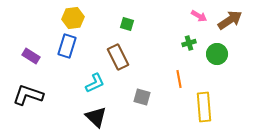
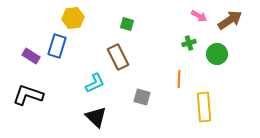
blue rectangle: moved 10 px left
orange line: rotated 12 degrees clockwise
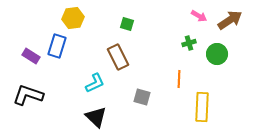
yellow rectangle: moved 2 px left; rotated 8 degrees clockwise
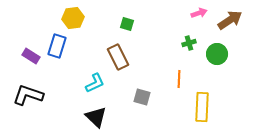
pink arrow: moved 3 px up; rotated 49 degrees counterclockwise
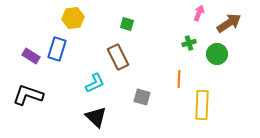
pink arrow: rotated 49 degrees counterclockwise
brown arrow: moved 1 px left, 3 px down
blue rectangle: moved 3 px down
yellow rectangle: moved 2 px up
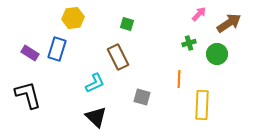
pink arrow: moved 1 px down; rotated 21 degrees clockwise
purple rectangle: moved 1 px left, 3 px up
black L-shape: rotated 56 degrees clockwise
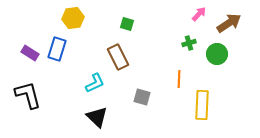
black triangle: moved 1 px right
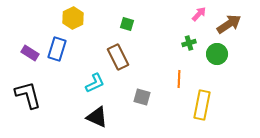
yellow hexagon: rotated 20 degrees counterclockwise
brown arrow: moved 1 px down
yellow rectangle: rotated 8 degrees clockwise
black triangle: rotated 20 degrees counterclockwise
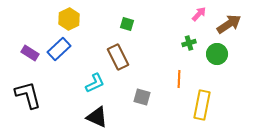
yellow hexagon: moved 4 px left, 1 px down
blue rectangle: moved 2 px right; rotated 30 degrees clockwise
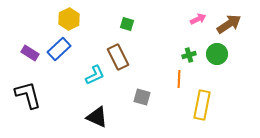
pink arrow: moved 1 px left, 5 px down; rotated 21 degrees clockwise
green cross: moved 12 px down
cyan L-shape: moved 8 px up
